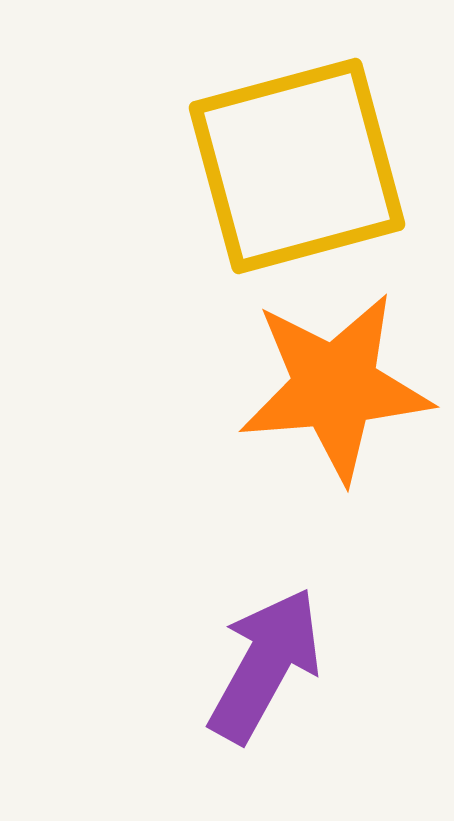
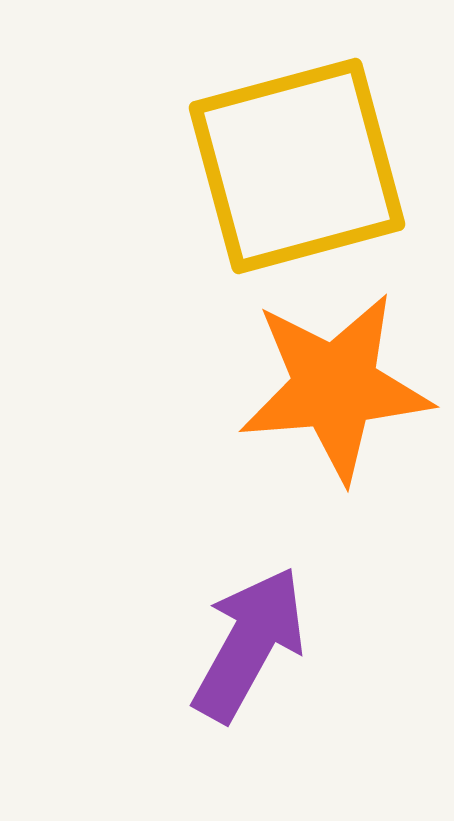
purple arrow: moved 16 px left, 21 px up
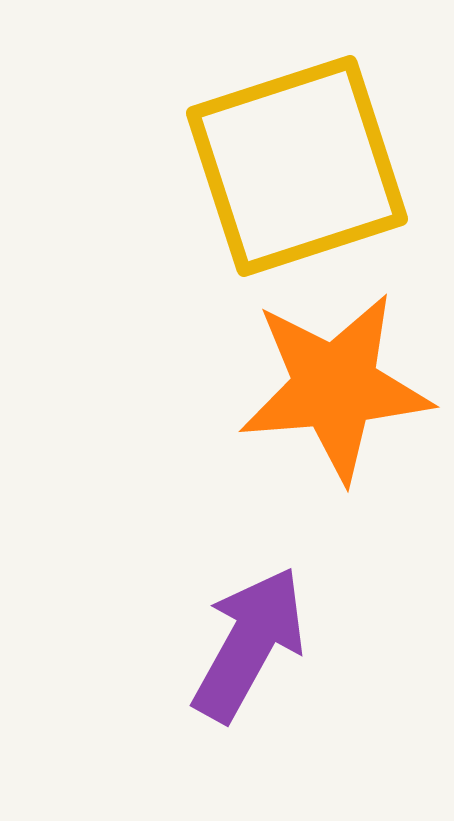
yellow square: rotated 3 degrees counterclockwise
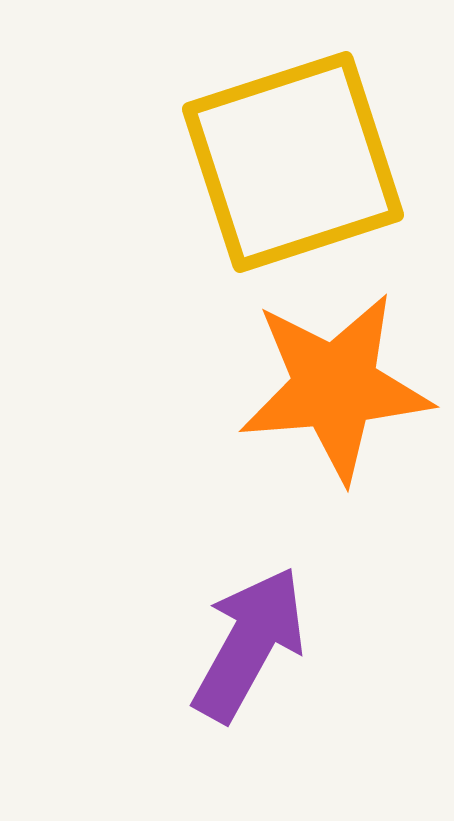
yellow square: moved 4 px left, 4 px up
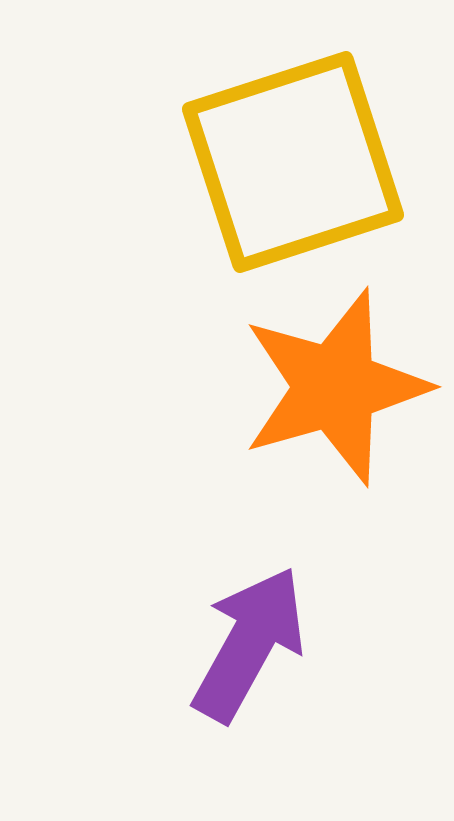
orange star: rotated 11 degrees counterclockwise
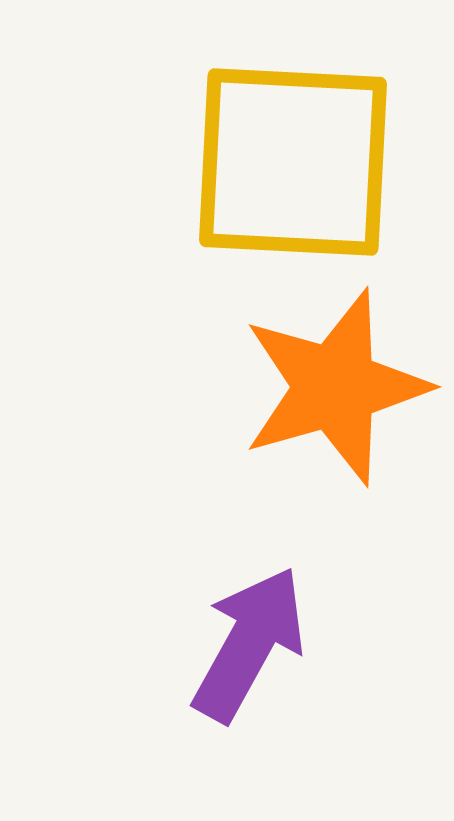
yellow square: rotated 21 degrees clockwise
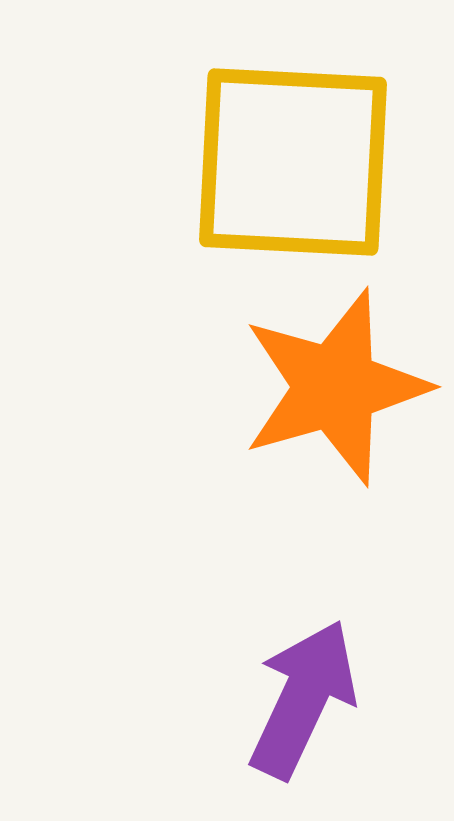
purple arrow: moved 54 px right, 55 px down; rotated 4 degrees counterclockwise
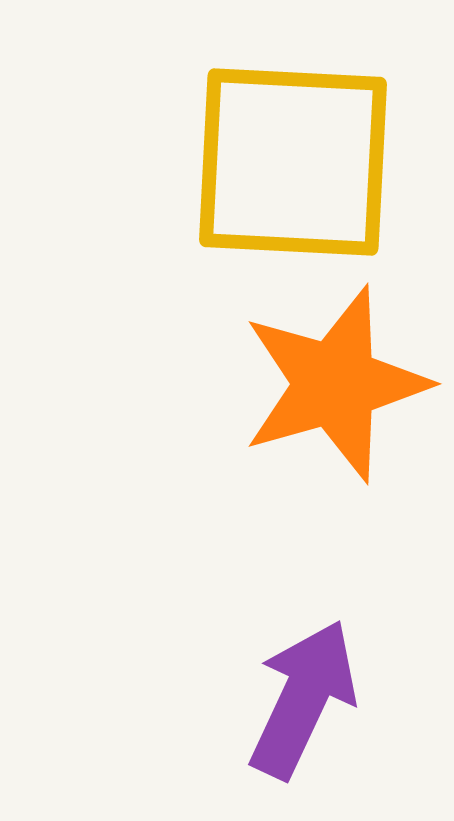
orange star: moved 3 px up
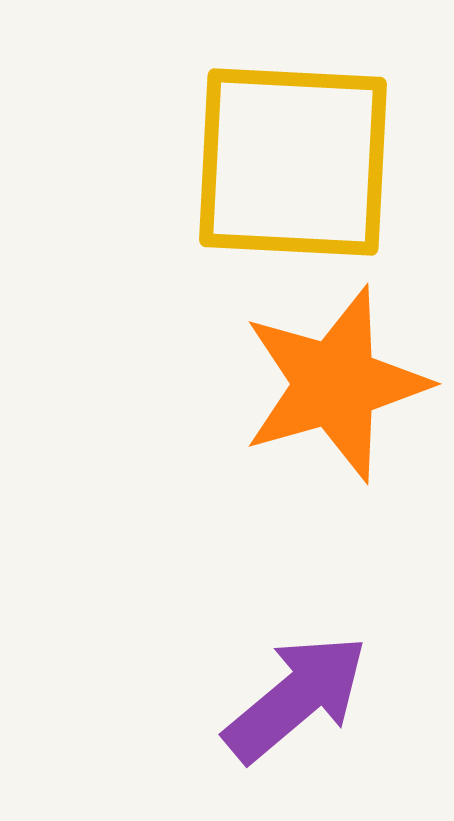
purple arrow: moved 7 px left, 1 px up; rotated 25 degrees clockwise
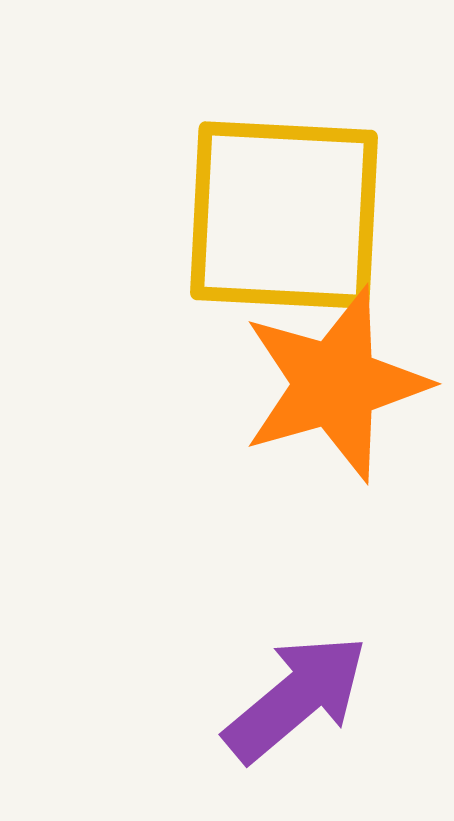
yellow square: moved 9 px left, 53 px down
